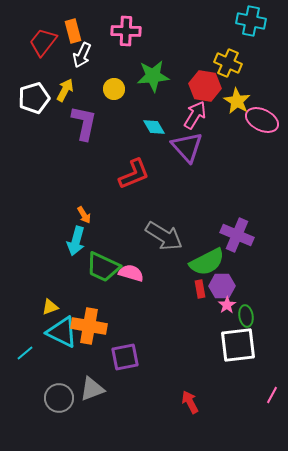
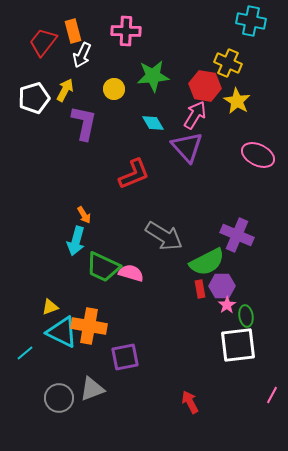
pink ellipse: moved 4 px left, 35 px down
cyan diamond: moved 1 px left, 4 px up
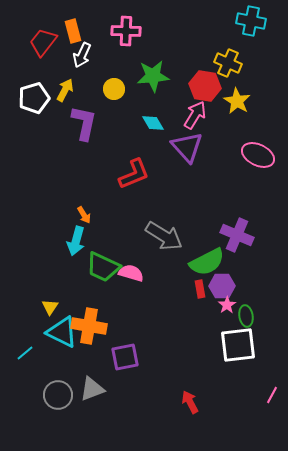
yellow triangle: rotated 36 degrees counterclockwise
gray circle: moved 1 px left, 3 px up
